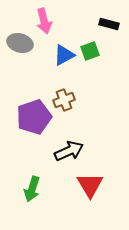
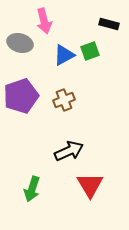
purple pentagon: moved 13 px left, 21 px up
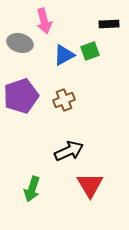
black rectangle: rotated 18 degrees counterclockwise
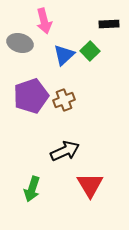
green square: rotated 24 degrees counterclockwise
blue triangle: rotated 15 degrees counterclockwise
purple pentagon: moved 10 px right
black arrow: moved 4 px left
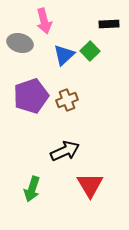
brown cross: moved 3 px right
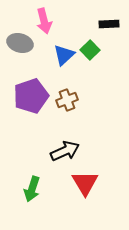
green square: moved 1 px up
red triangle: moved 5 px left, 2 px up
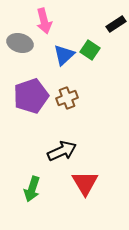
black rectangle: moved 7 px right; rotated 30 degrees counterclockwise
green square: rotated 12 degrees counterclockwise
brown cross: moved 2 px up
black arrow: moved 3 px left
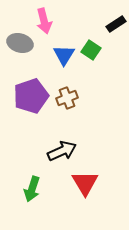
green square: moved 1 px right
blue triangle: rotated 15 degrees counterclockwise
